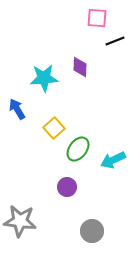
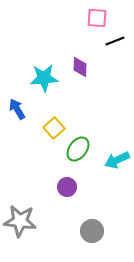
cyan arrow: moved 4 px right
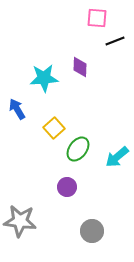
cyan arrow: moved 3 px up; rotated 15 degrees counterclockwise
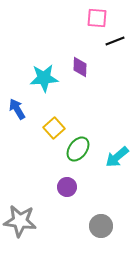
gray circle: moved 9 px right, 5 px up
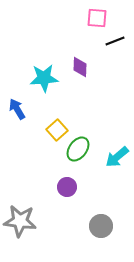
yellow square: moved 3 px right, 2 px down
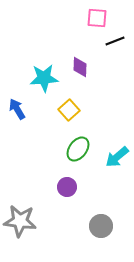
yellow square: moved 12 px right, 20 px up
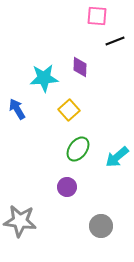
pink square: moved 2 px up
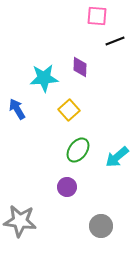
green ellipse: moved 1 px down
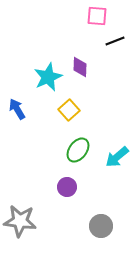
cyan star: moved 4 px right, 1 px up; rotated 20 degrees counterclockwise
